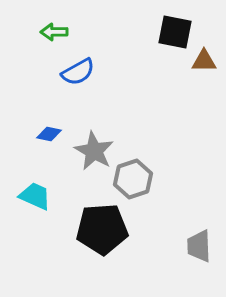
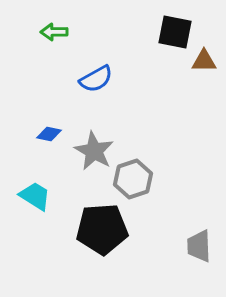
blue semicircle: moved 18 px right, 7 px down
cyan trapezoid: rotated 8 degrees clockwise
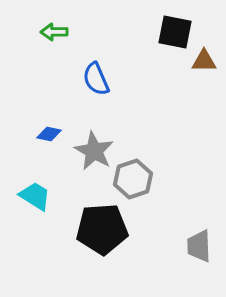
blue semicircle: rotated 96 degrees clockwise
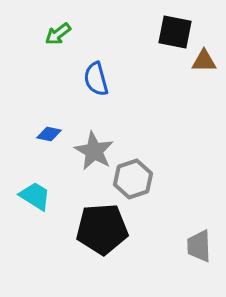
green arrow: moved 4 px right, 2 px down; rotated 36 degrees counterclockwise
blue semicircle: rotated 8 degrees clockwise
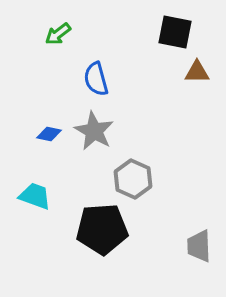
brown triangle: moved 7 px left, 11 px down
gray star: moved 20 px up
gray hexagon: rotated 18 degrees counterclockwise
cyan trapezoid: rotated 12 degrees counterclockwise
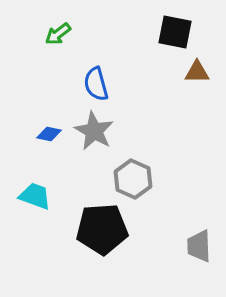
blue semicircle: moved 5 px down
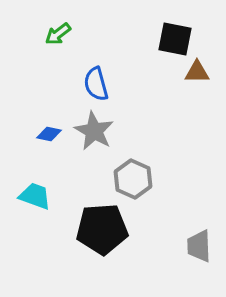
black square: moved 7 px down
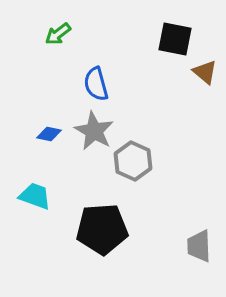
brown triangle: moved 8 px right; rotated 40 degrees clockwise
gray hexagon: moved 18 px up
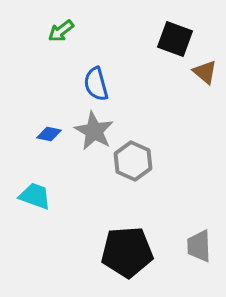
green arrow: moved 3 px right, 3 px up
black square: rotated 9 degrees clockwise
black pentagon: moved 25 px right, 23 px down
